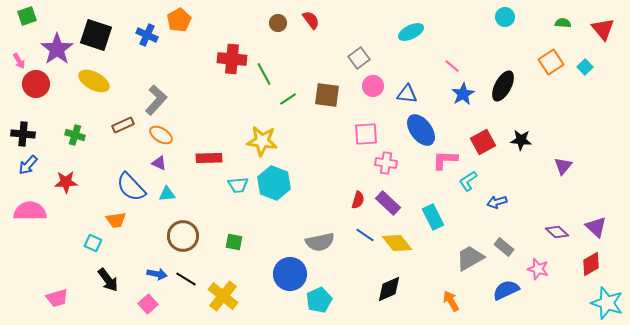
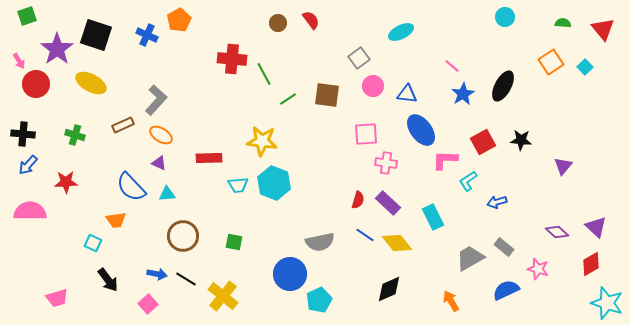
cyan ellipse at (411, 32): moved 10 px left
yellow ellipse at (94, 81): moved 3 px left, 2 px down
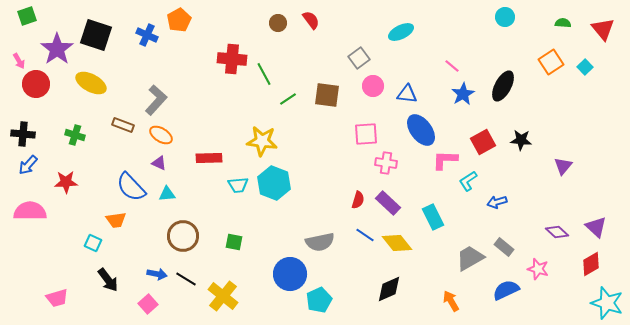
brown rectangle at (123, 125): rotated 45 degrees clockwise
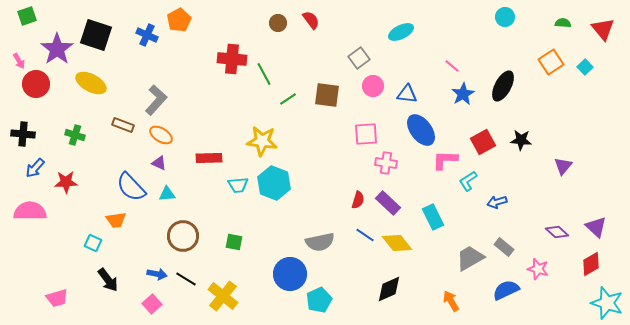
blue arrow at (28, 165): moved 7 px right, 3 px down
pink square at (148, 304): moved 4 px right
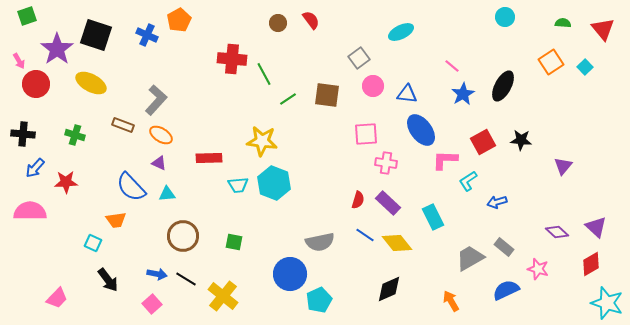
pink trapezoid at (57, 298): rotated 30 degrees counterclockwise
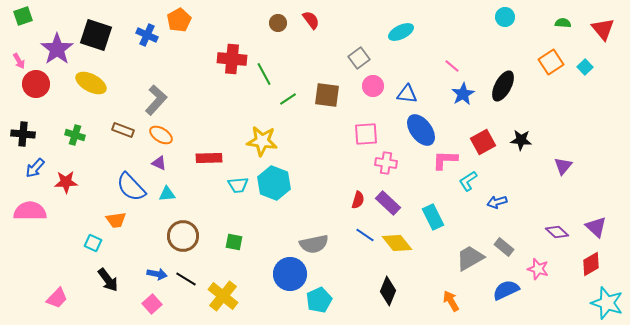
green square at (27, 16): moved 4 px left
brown rectangle at (123, 125): moved 5 px down
gray semicircle at (320, 242): moved 6 px left, 2 px down
black diamond at (389, 289): moved 1 px left, 2 px down; rotated 44 degrees counterclockwise
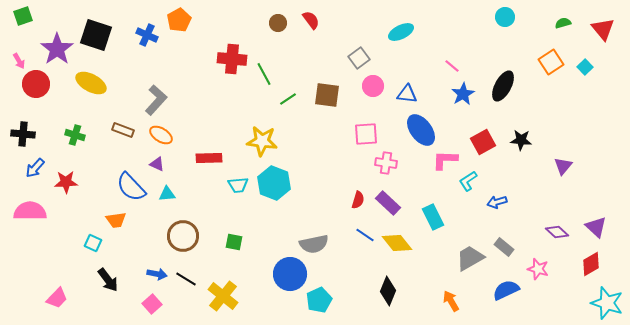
green semicircle at (563, 23): rotated 21 degrees counterclockwise
purple triangle at (159, 163): moved 2 px left, 1 px down
